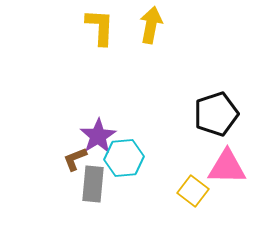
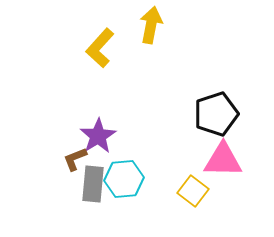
yellow L-shape: moved 21 px down; rotated 141 degrees counterclockwise
cyan hexagon: moved 21 px down
pink triangle: moved 4 px left, 7 px up
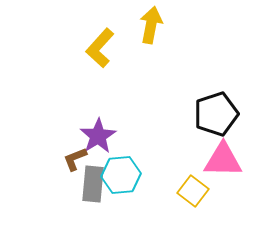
cyan hexagon: moved 3 px left, 4 px up
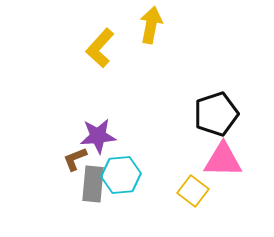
purple star: rotated 27 degrees clockwise
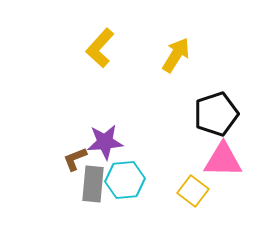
yellow arrow: moved 25 px right, 30 px down; rotated 21 degrees clockwise
purple star: moved 7 px right, 6 px down
cyan hexagon: moved 4 px right, 5 px down
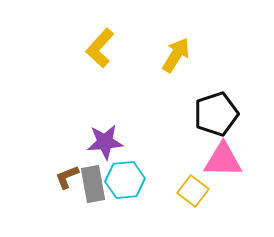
brown L-shape: moved 8 px left, 18 px down
gray rectangle: rotated 15 degrees counterclockwise
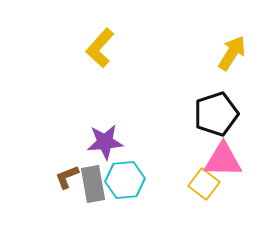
yellow arrow: moved 56 px right, 2 px up
yellow square: moved 11 px right, 7 px up
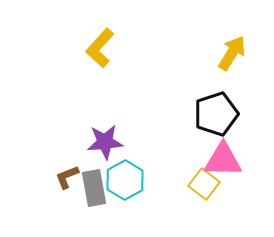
cyan hexagon: rotated 24 degrees counterclockwise
gray rectangle: moved 1 px right, 4 px down
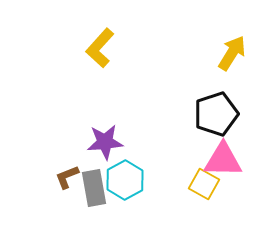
yellow square: rotated 8 degrees counterclockwise
